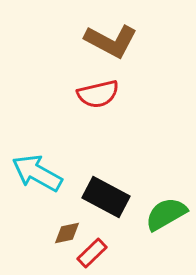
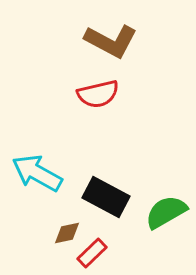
green semicircle: moved 2 px up
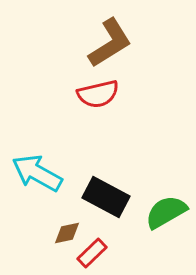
brown L-shape: moved 1 px left, 2 px down; rotated 60 degrees counterclockwise
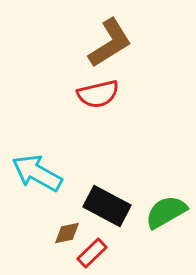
black rectangle: moved 1 px right, 9 px down
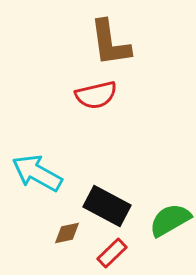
brown L-shape: rotated 114 degrees clockwise
red semicircle: moved 2 px left, 1 px down
green semicircle: moved 4 px right, 8 px down
red rectangle: moved 20 px right
